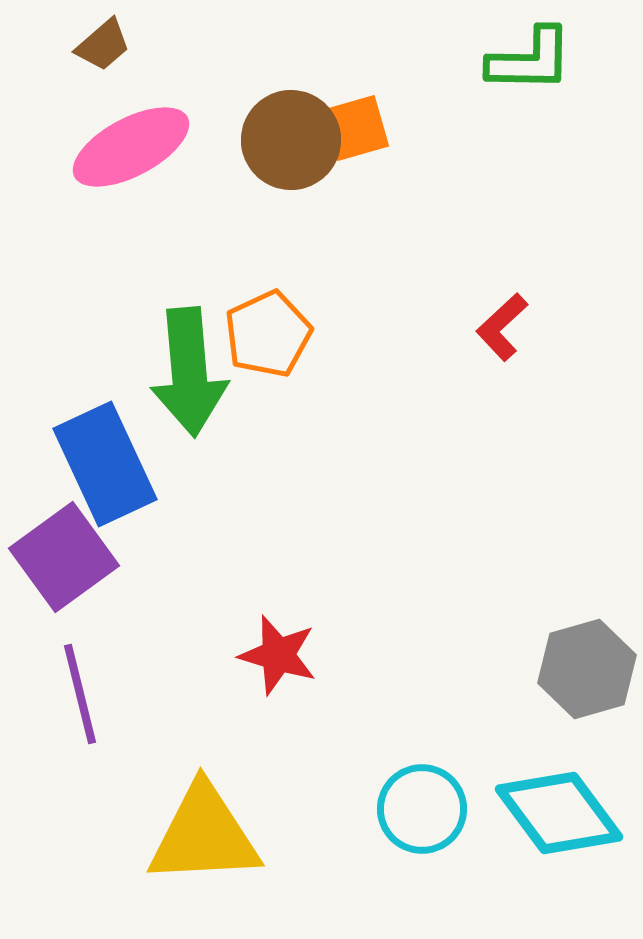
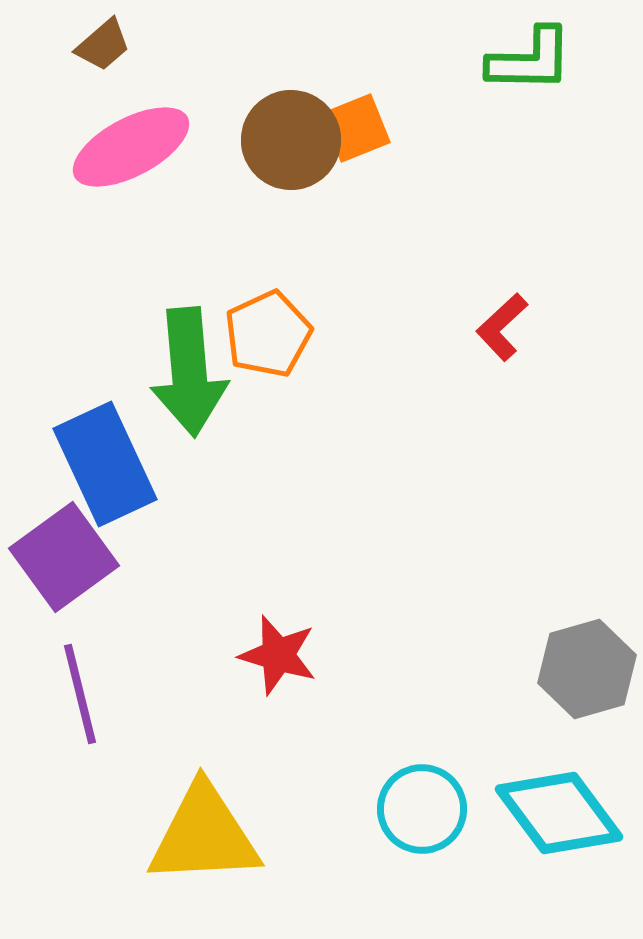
orange square: rotated 6 degrees counterclockwise
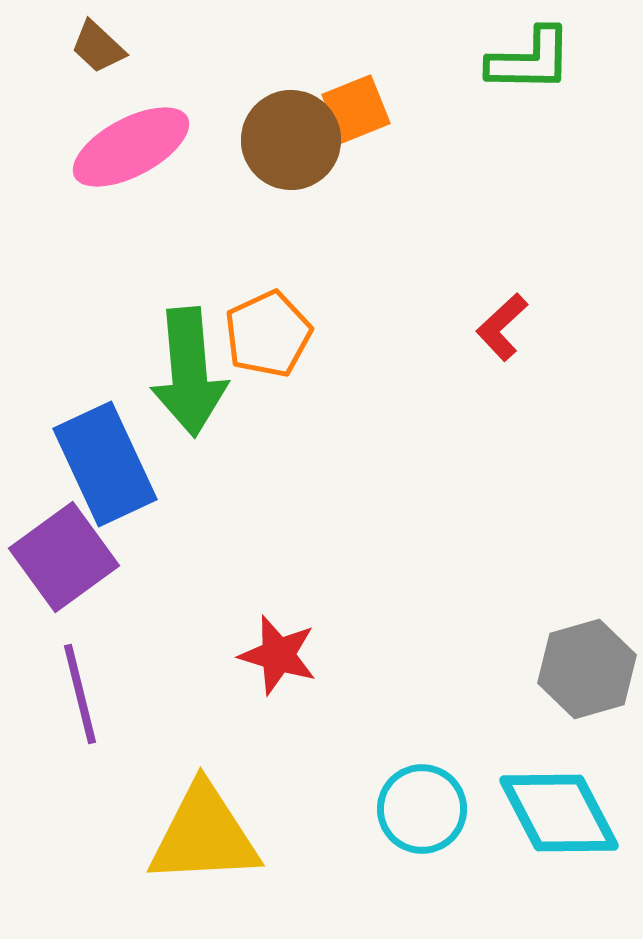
brown trapezoid: moved 5 px left, 2 px down; rotated 84 degrees clockwise
orange square: moved 19 px up
cyan diamond: rotated 9 degrees clockwise
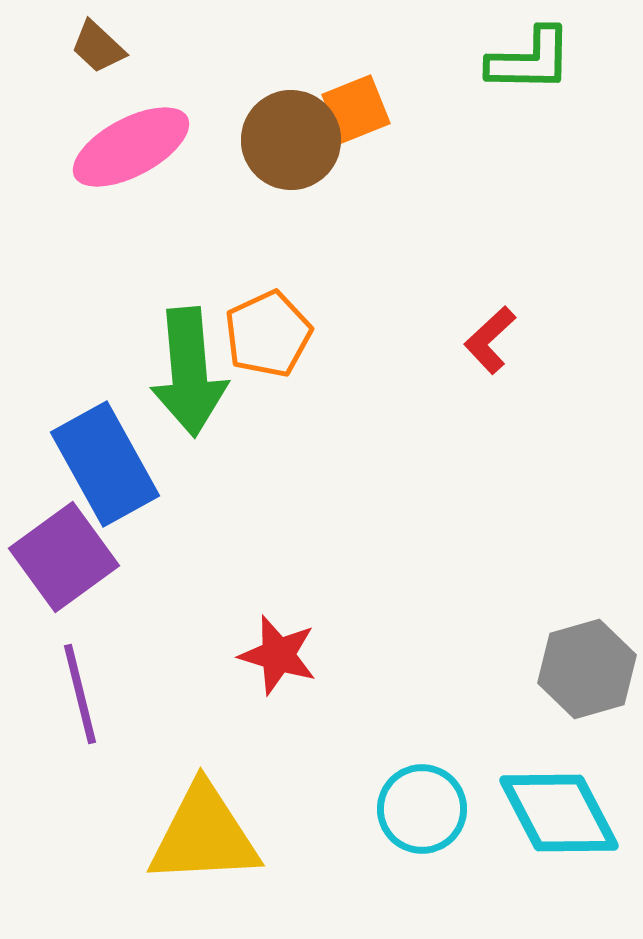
red L-shape: moved 12 px left, 13 px down
blue rectangle: rotated 4 degrees counterclockwise
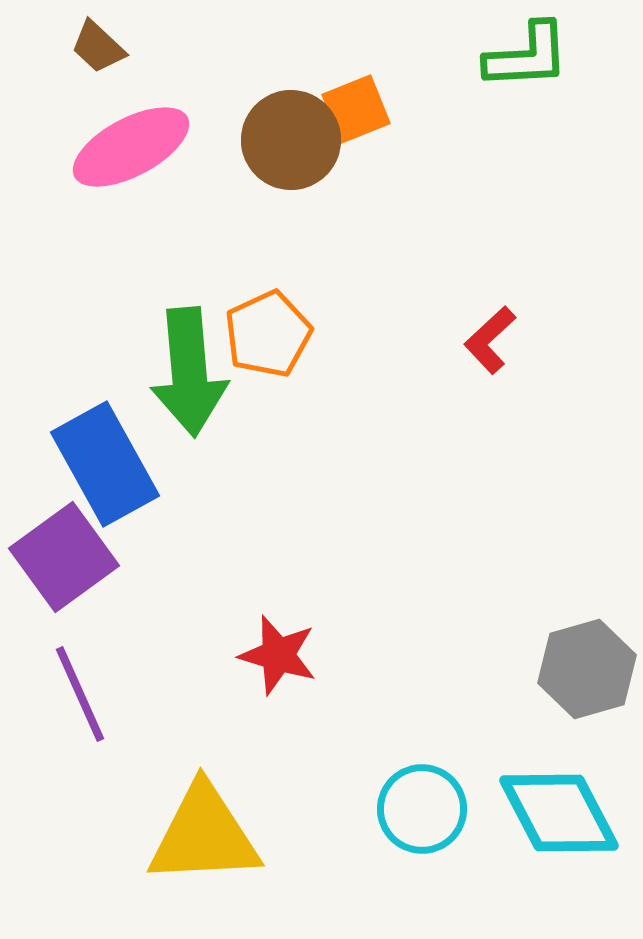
green L-shape: moved 3 px left, 4 px up; rotated 4 degrees counterclockwise
purple line: rotated 10 degrees counterclockwise
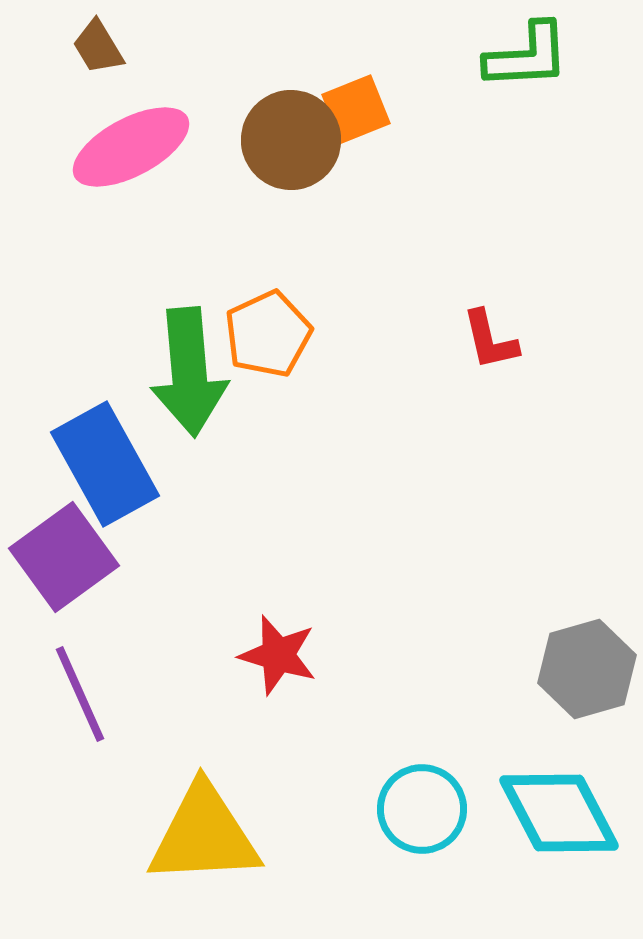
brown trapezoid: rotated 16 degrees clockwise
red L-shape: rotated 60 degrees counterclockwise
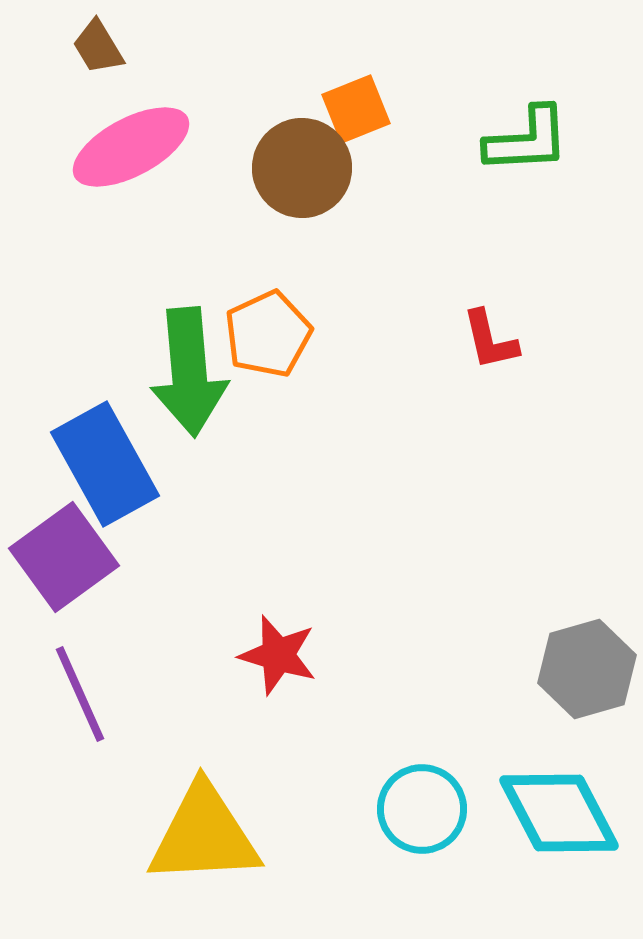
green L-shape: moved 84 px down
brown circle: moved 11 px right, 28 px down
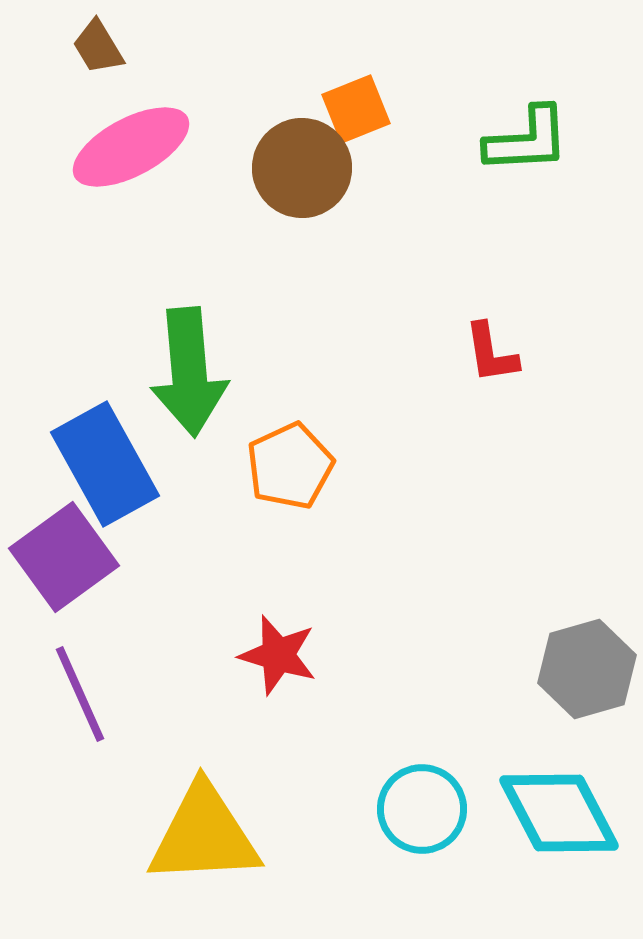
orange pentagon: moved 22 px right, 132 px down
red L-shape: moved 1 px right, 13 px down; rotated 4 degrees clockwise
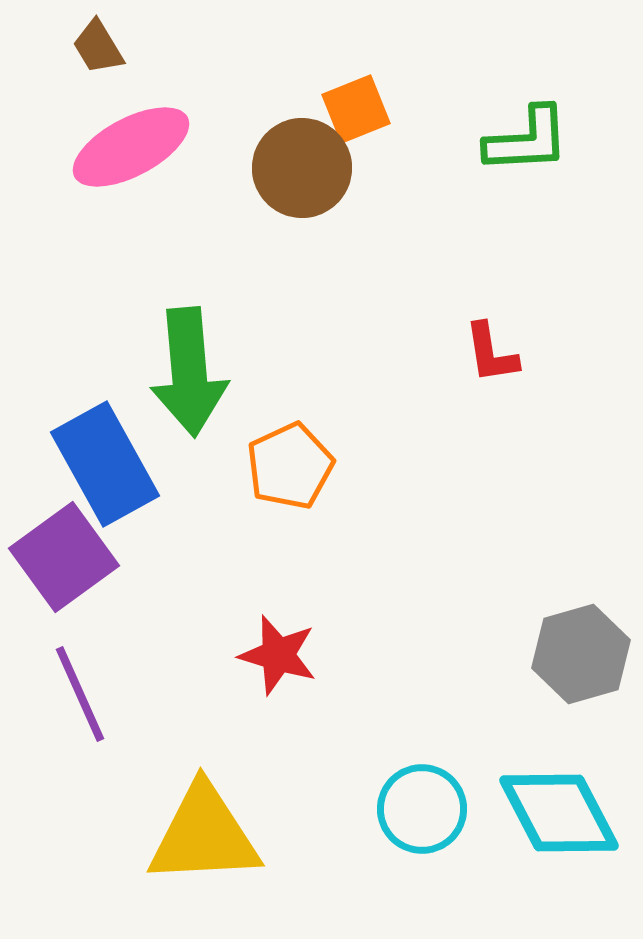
gray hexagon: moved 6 px left, 15 px up
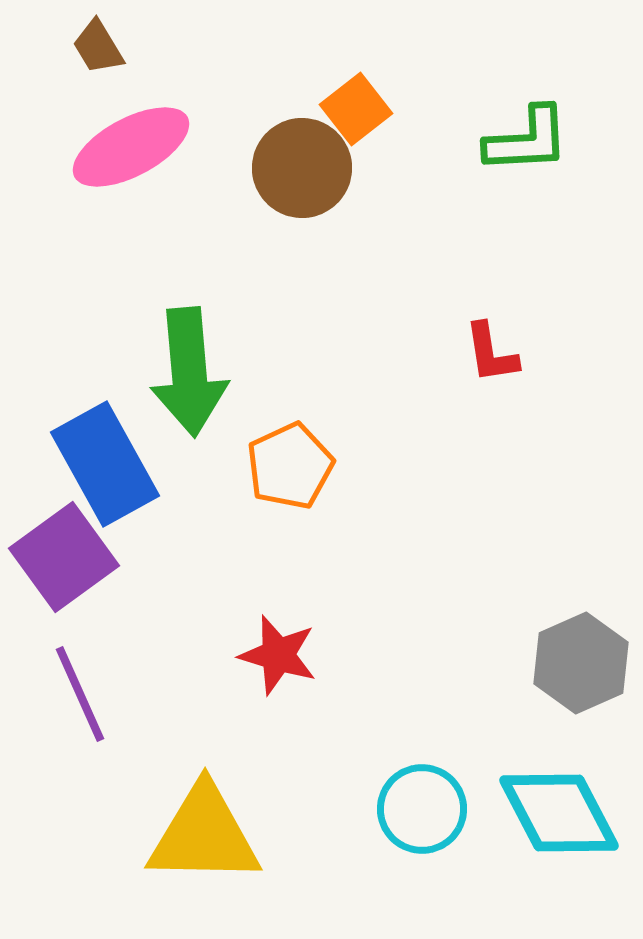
orange square: rotated 16 degrees counterclockwise
gray hexagon: moved 9 px down; rotated 8 degrees counterclockwise
yellow triangle: rotated 4 degrees clockwise
